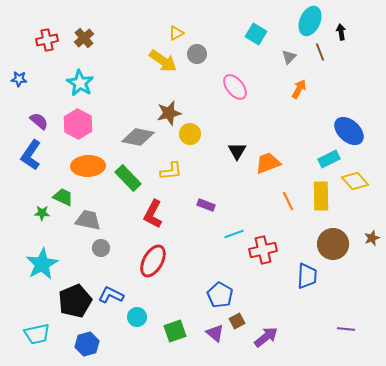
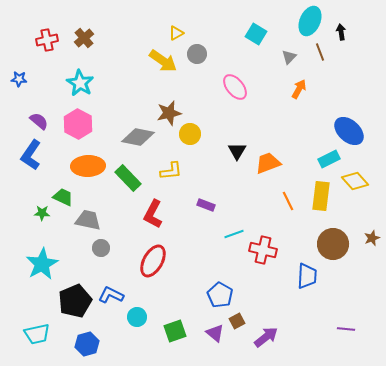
yellow rectangle at (321, 196): rotated 8 degrees clockwise
red cross at (263, 250): rotated 28 degrees clockwise
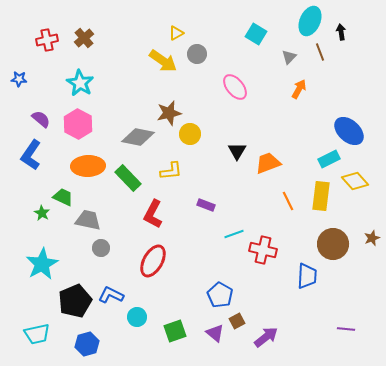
purple semicircle at (39, 121): moved 2 px right, 2 px up
green star at (42, 213): rotated 28 degrees clockwise
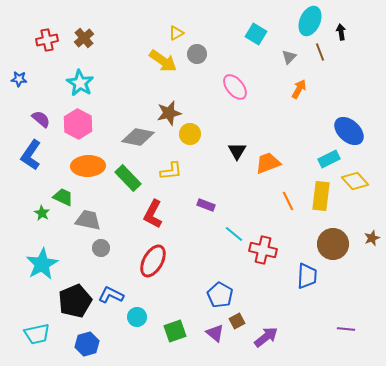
cyan line at (234, 234): rotated 60 degrees clockwise
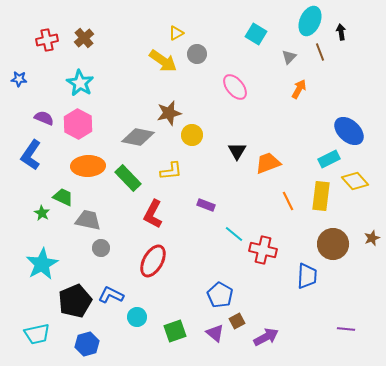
purple semicircle at (41, 119): moved 3 px right, 1 px up; rotated 18 degrees counterclockwise
yellow circle at (190, 134): moved 2 px right, 1 px down
purple arrow at (266, 337): rotated 10 degrees clockwise
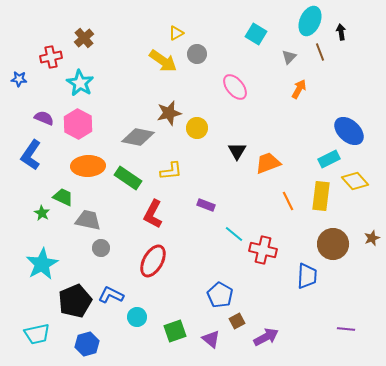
red cross at (47, 40): moved 4 px right, 17 px down
yellow circle at (192, 135): moved 5 px right, 7 px up
green rectangle at (128, 178): rotated 12 degrees counterclockwise
purple triangle at (215, 333): moved 4 px left, 6 px down
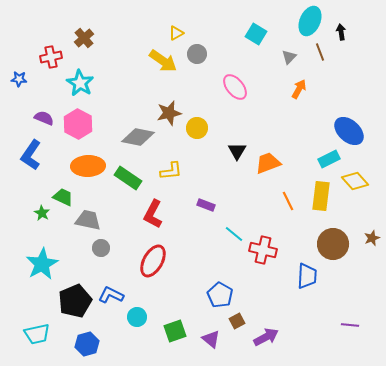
purple line at (346, 329): moved 4 px right, 4 px up
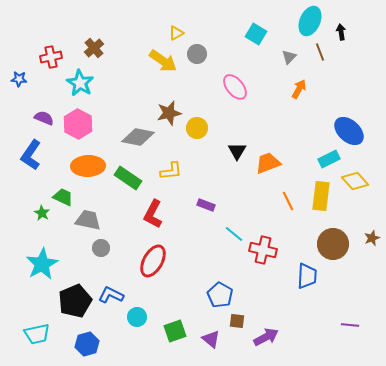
brown cross at (84, 38): moved 10 px right, 10 px down
brown square at (237, 321): rotated 35 degrees clockwise
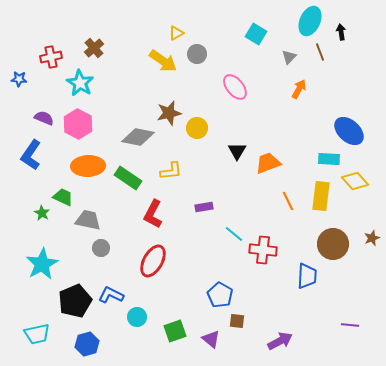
cyan rectangle at (329, 159): rotated 30 degrees clockwise
purple rectangle at (206, 205): moved 2 px left, 2 px down; rotated 30 degrees counterclockwise
red cross at (263, 250): rotated 8 degrees counterclockwise
purple arrow at (266, 337): moved 14 px right, 4 px down
